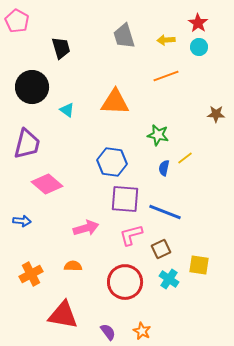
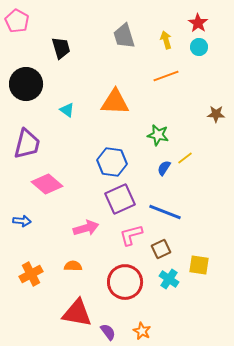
yellow arrow: rotated 78 degrees clockwise
black circle: moved 6 px left, 3 px up
blue semicircle: rotated 21 degrees clockwise
purple square: moved 5 px left; rotated 28 degrees counterclockwise
red triangle: moved 14 px right, 2 px up
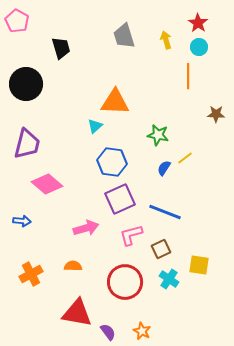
orange line: moved 22 px right; rotated 70 degrees counterclockwise
cyan triangle: moved 28 px right, 16 px down; rotated 42 degrees clockwise
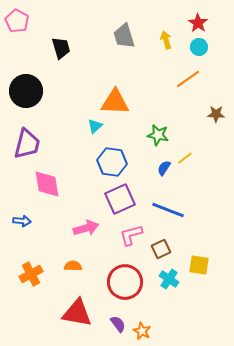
orange line: moved 3 px down; rotated 55 degrees clockwise
black circle: moved 7 px down
pink diamond: rotated 40 degrees clockwise
blue line: moved 3 px right, 2 px up
purple semicircle: moved 10 px right, 8 px up
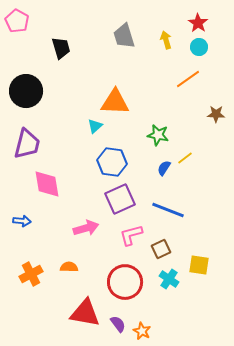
orange semicircle: moved 4 px left, 1 px down
red triangle: moved 8 px right
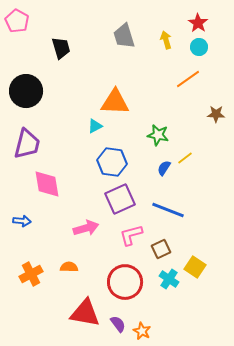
cyan triangle: rotated 14 degrees clockwise
yellow square: moved 4 px left, 2 px down; rotated 25 degrees clockwise
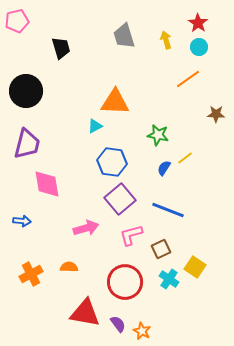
pink pentagon: rotated 30 degrees clockwise
purple square: rotated 16 degrees counterclockwise
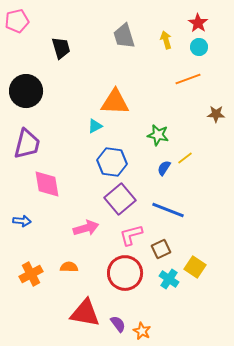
orange line: rotated 15 degrees clockwise
red circle: moved 9 px up
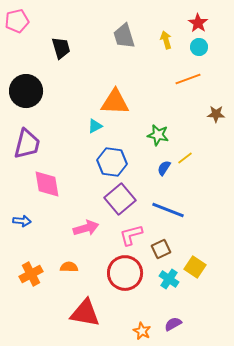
purple semicircle: moved 55 px right; rotated 84 degrees counterclockwise
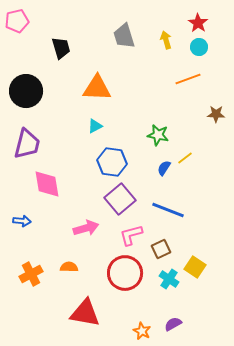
orange triangle: moved 18 px left, 14 px up
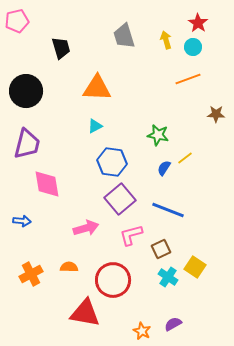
cyan circle: moved 6 px left
red circle: moved 12 px left, 7 px down
cyan cross: moved 1 px left, 2 px up
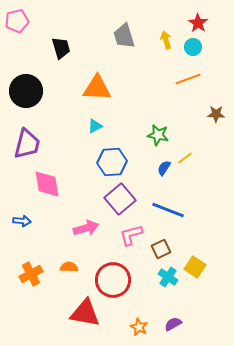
blue hexagon: rotated 12 degrees counterclockwise
orange star: moved 3 px left, 4 px up
